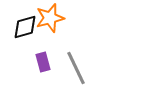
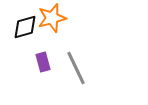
orange star: moved 2 px right
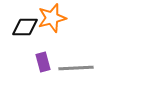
black diamond: rotated 16 degrees clockwise
gray line: rotated 68 degrees counterclockwise
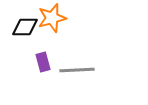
gray line: moved 1 px right, 2 px down
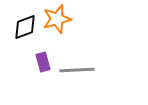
orange star: moved 5 px right, 1 px down
black diamond: rotated 20 degrees counterclockwise
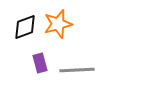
orange star: moved 1 px right, 5 px down
purple rectangle: moved 3 px left, 1 px down
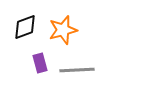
orange star: moved 5 px right, 6 px down
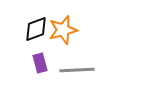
black diamond: moved 11 px right, 2 px down
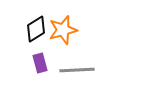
black diamond: rotated 12 degrees counterclockwise
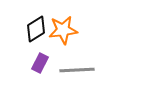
orange star: rotated 8 degrees clockwise
purple rectangle: rotated 42 degrees clockwise
